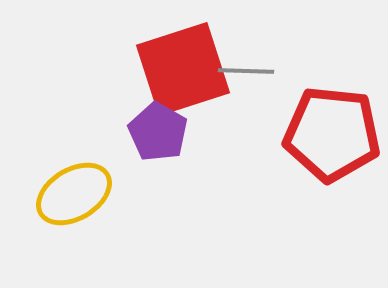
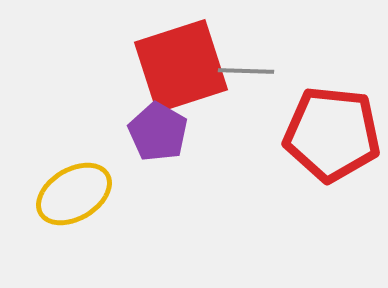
red square: moved 2 px left, 3 px up
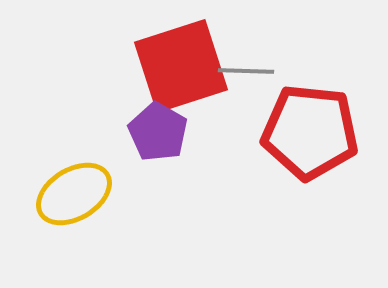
red pentagon: moved 22 px left, 2 px up
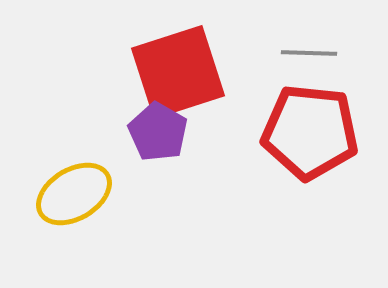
red square: moved 3 px left, 6 px down
gray line: moved 63 px right, 18 px up
